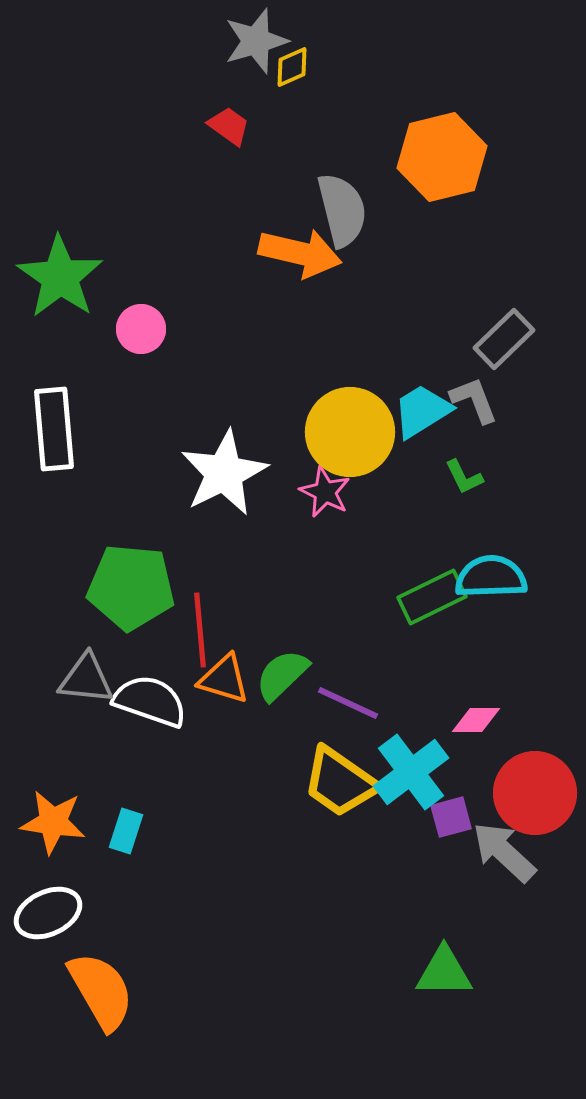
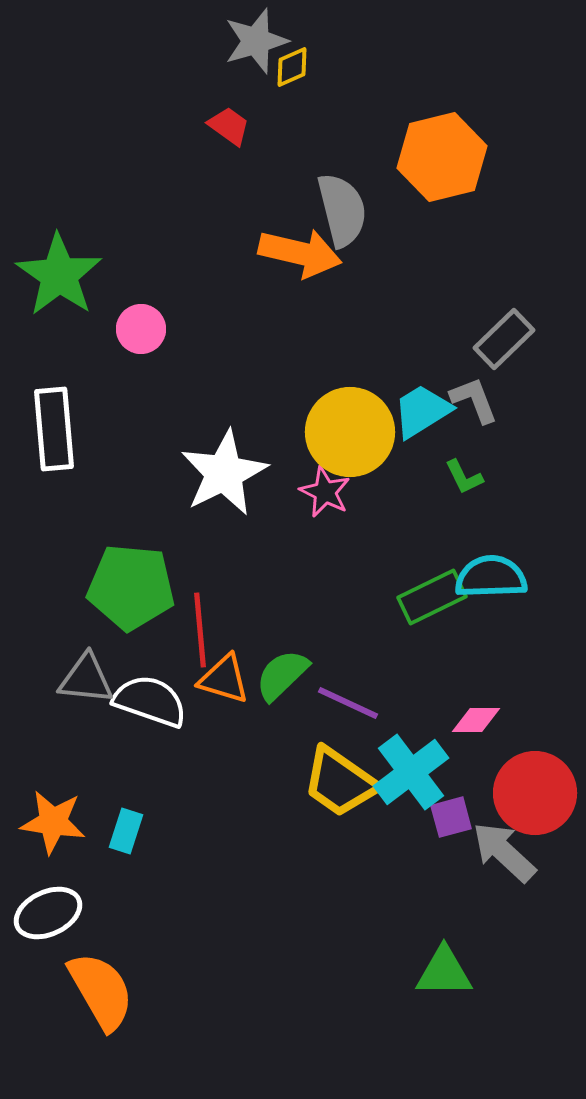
green star: moved 1 px left, 2 px up
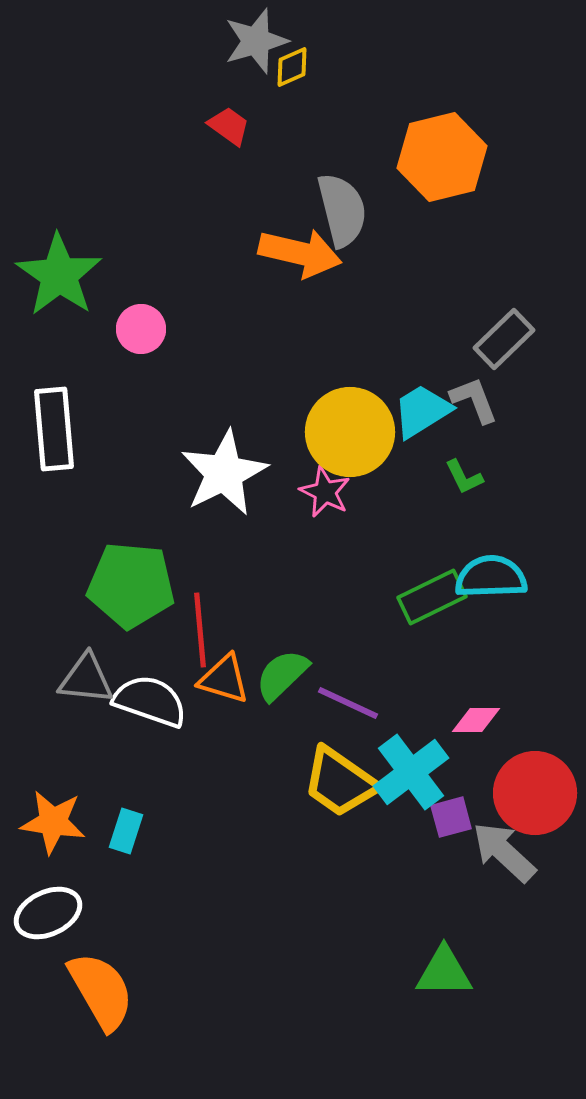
green pentagon: moved 2 px up
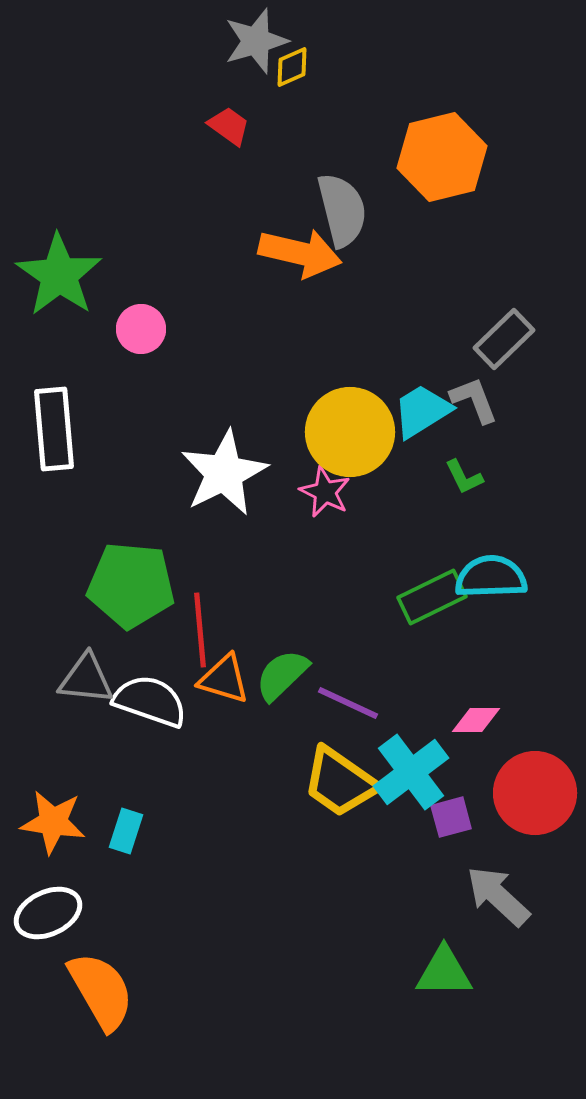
gray arrow: moved 6 px left, 44 px down
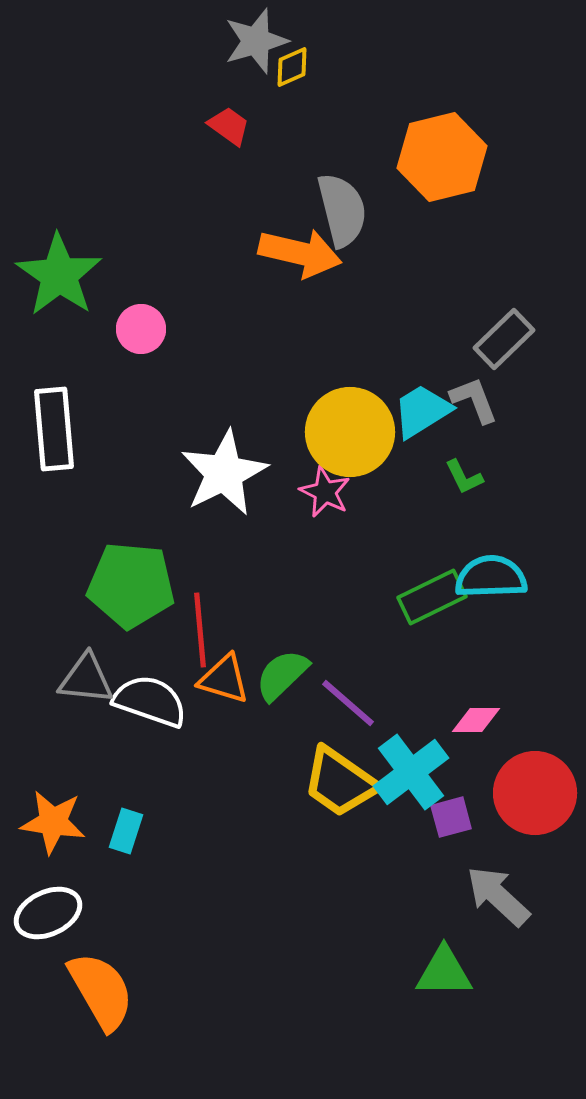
purple line: rotated 16 degrees clockwise
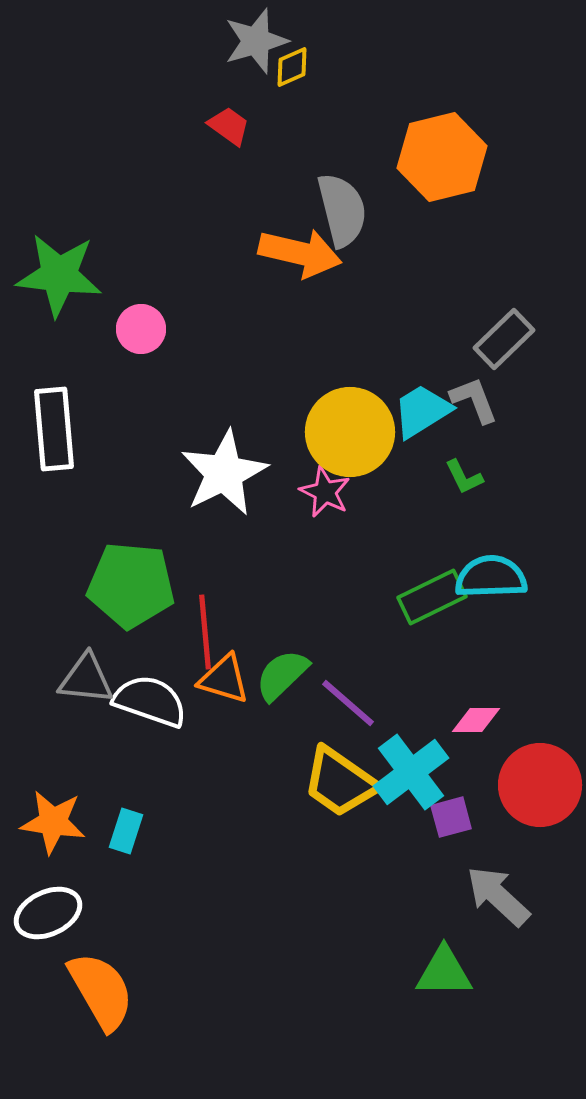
green star: rotated 28 degrees counterclockwise
red line: moved 5 px right, 2 px down
red circle: moved 5 px right, 8 px up
